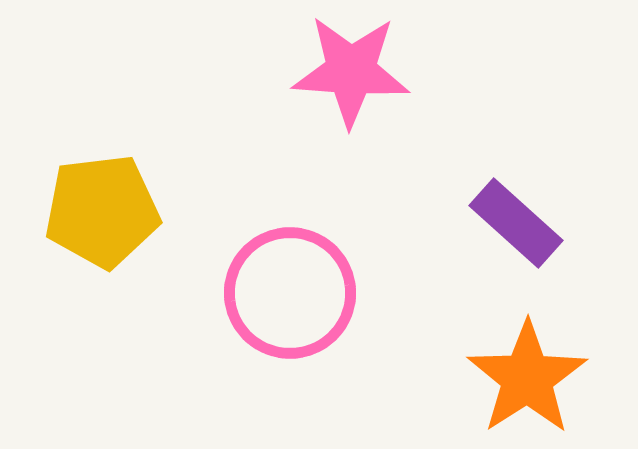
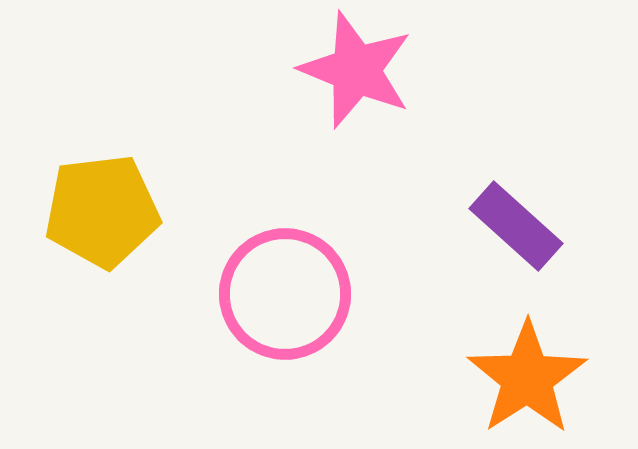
pink star: moved 5 px right, 1 px up; rotated 18 degrees clockwise
purple rectangle: moved 3 px down
pink circle: moved 5 px left, 1 px down
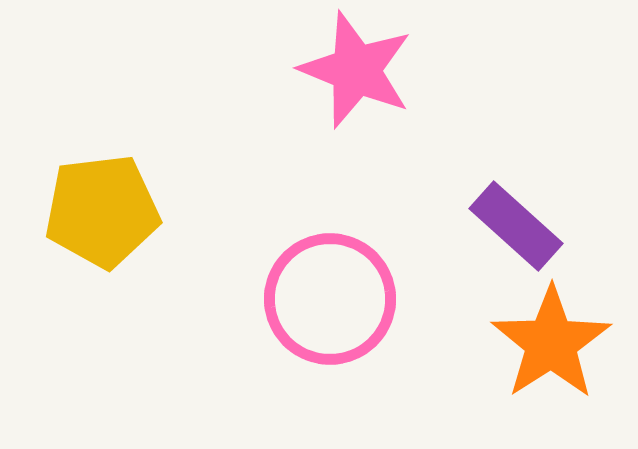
pink circle: moved 45 px right, 5 px down
orange star: moved 24 px right, 35 px up
